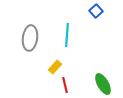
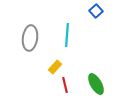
green ellipse: moved 7 px left
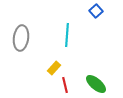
gray ellipse: moved 9 px left
yellow rectangle: moved 1 px left, 1 px down
green ellipse: rotated 20 degrees counterclockwise
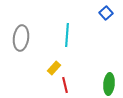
blue square: moved 10 px right, 2 px down
green ellipse: moved 13 px right; rotated 55 degrees clockwise
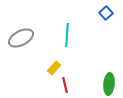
gray ellipse: rotated 55 degrees clockwise
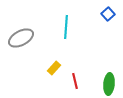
blue square: moved 2 px right, 1 px down
cyan line: moved 1 px left, 8 px up
red line: moved 10 px right, 4 px up
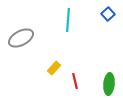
cyan line: moved 2 px right, 7 px up
